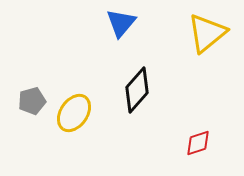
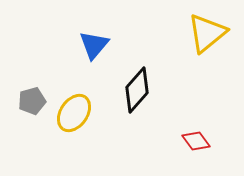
blue triangle: moved 27 px left, 22 px down
red diamond: moved 2 px left, 2 px up; rotated 72 degrees clockwise
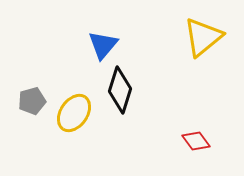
yellow triangle: moved 4 px left, 4 px down
blue triangle: moved 9 px right
black diamond: moved 17 px left; rotated 24 degrees counterclockwise
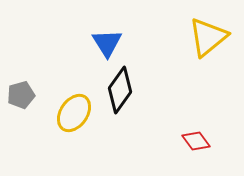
yellow triangle: moved 5 px right
blue triangle: moved 4 px right, 2 px up; rotated 12 degrees counterclockwise
black diamond: rotated 18 degrees clockwise
gray pentagon: moved 11 px left, 6 px up
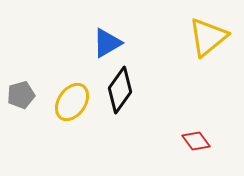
blue triangle: rotated 32 degrees clockwise
yellow ellipse: moved 2 px left, 11 px up
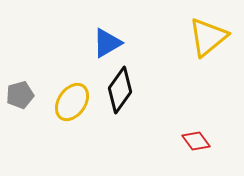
gray pentagon: moved 1 px left
